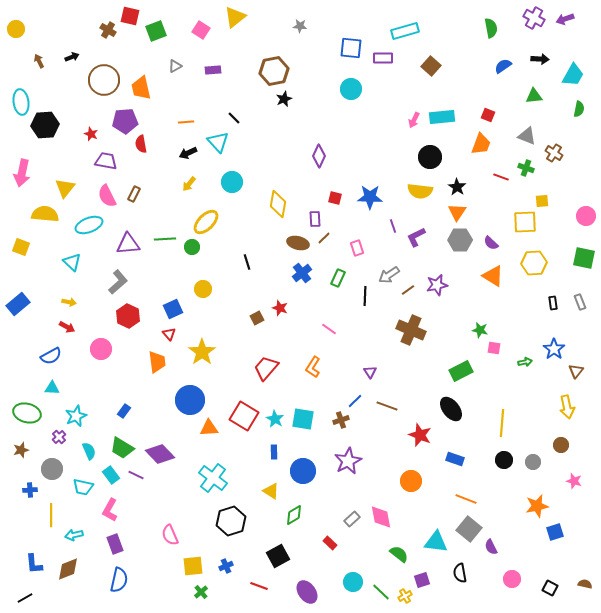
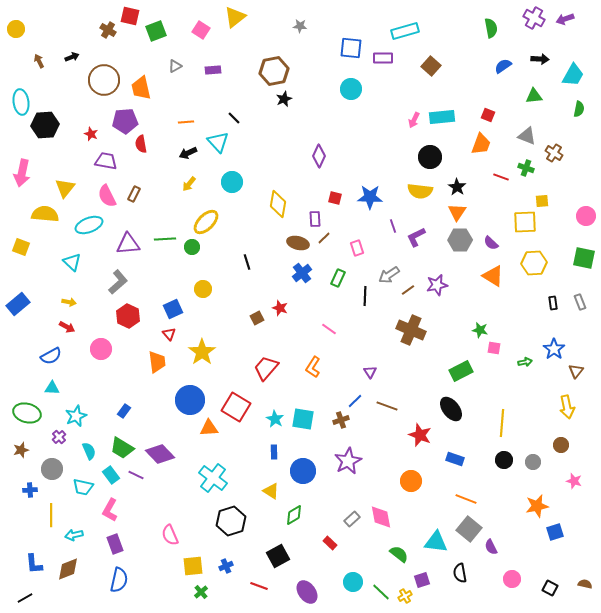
red square at (244, 416): moved 8 px left, 9 px up
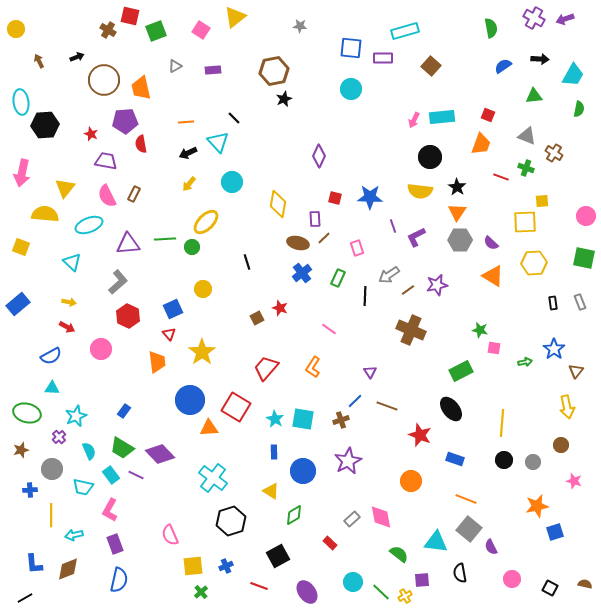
black arrow at (72, 57): moved 5 px right
purple square at (422, 580): rotated 14 degrees clockwise
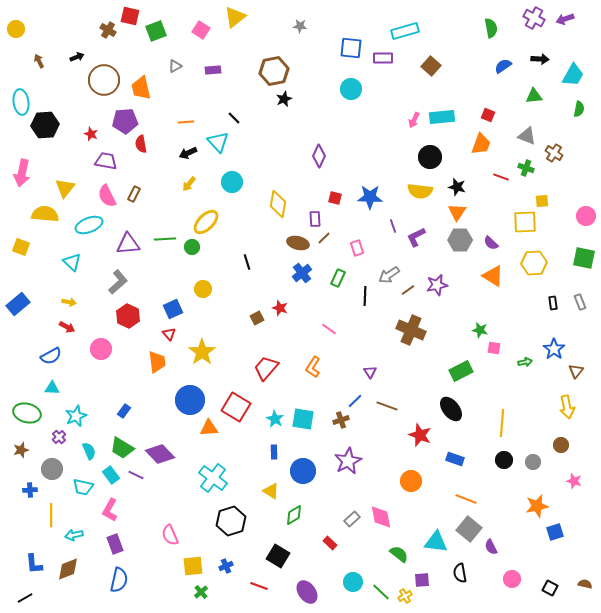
black star at (457, 187): rotated 18 degrees counterclockwise
black square at (278, 556): rotated 30 degrees counterclockwise
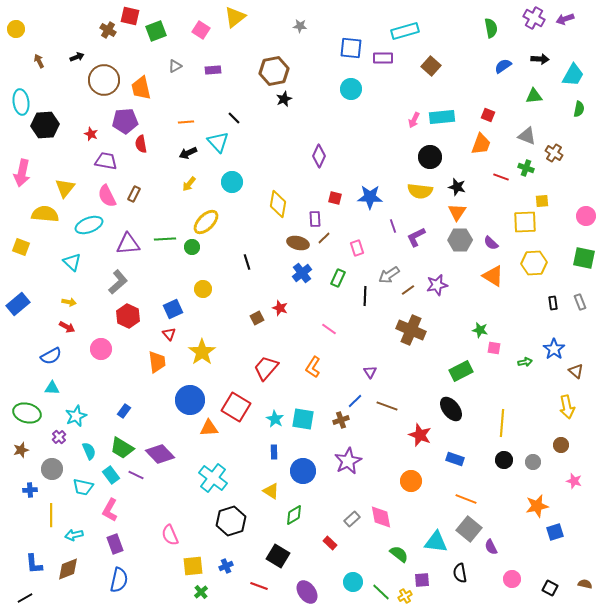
brown triangle at (576, 371): rotated 28 degrees counterclockwise
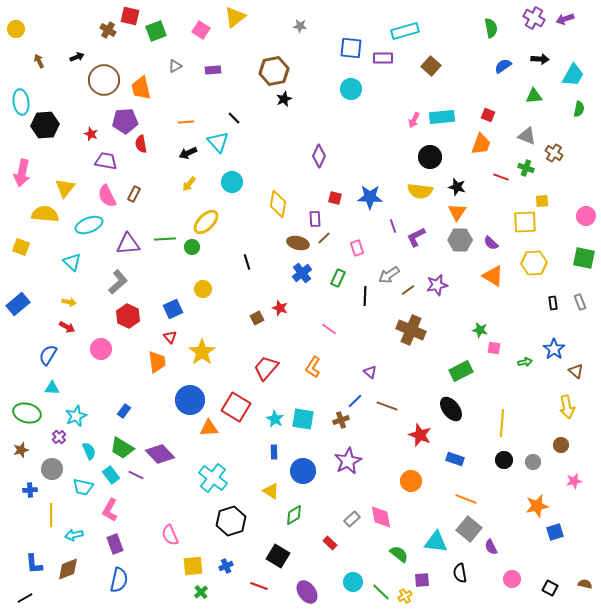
red triangle at (169, 334): moved 1 px right, 3 px down
blue semicircle at (51, 356): moved 3 px left, 1 px up; rotated 150 degrees clockwise
purple triangle at (370, 372): rotated 16 degrees counterclockwise
pink star at (574, 481): rotated 28 degrees counterclockwise
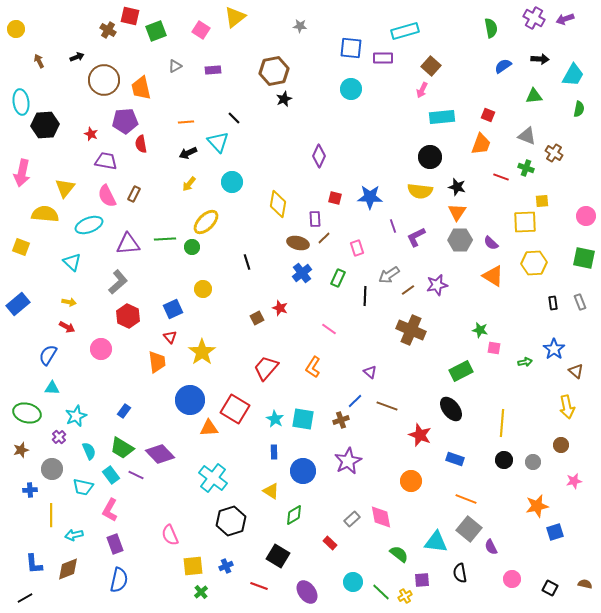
pink arrow at (414, 120): moved 8 px right, 30 px up
red square at (236, 407): moved 1 px left, 2 px down
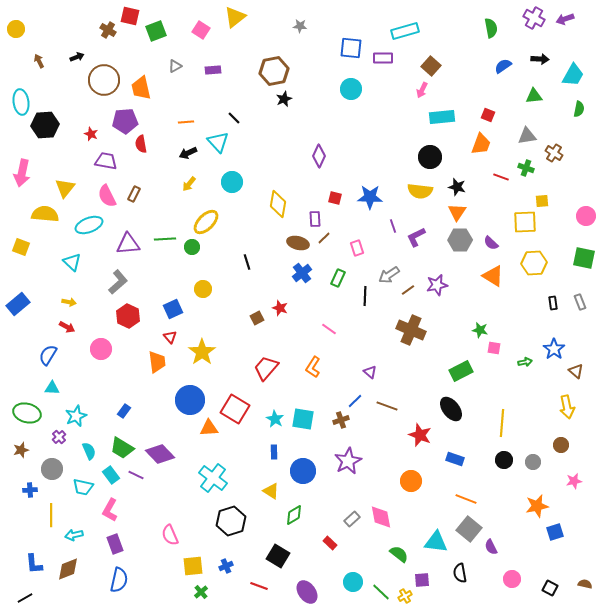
gray triangle at (527, 136): rotated 30 degrees counterclockwise
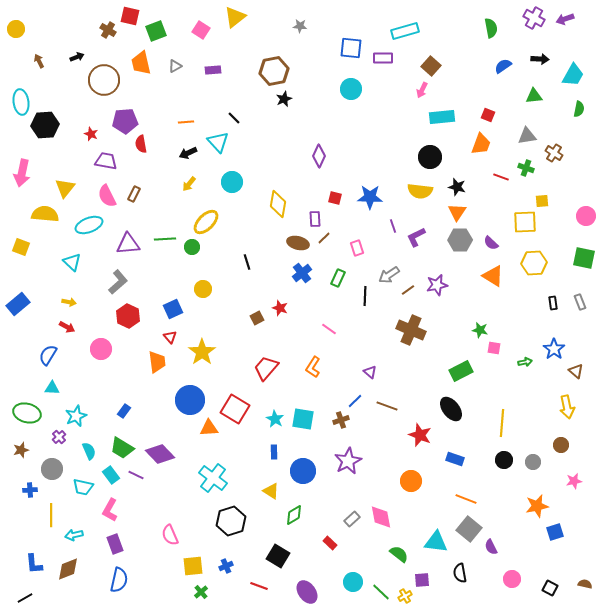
orange trapezoid at (141, 88): moved 25 px up
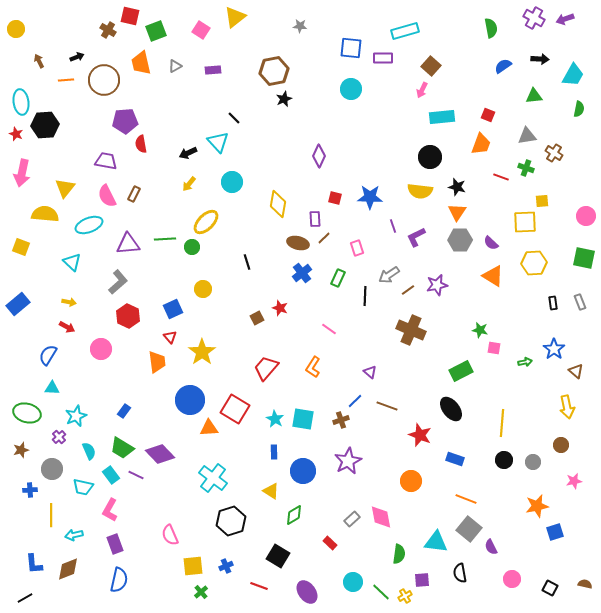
orange line at (186, 122): moved 120 px left, 42 px up
red star at (91, 134): moved 75 px left
green semicircle at (399, 554): rotated 60 degrees clockwise
